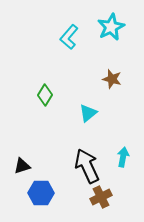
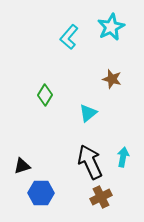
black arrow: moved 3 px right, 4 px up
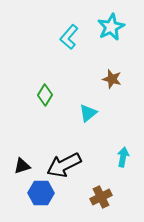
black arrow: moved 26 px left, 3 px down; rotated 92 degrees counterclockwise
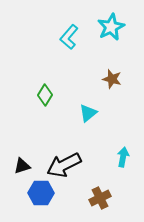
brown cross: moved 1 px left, 1 px down
